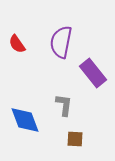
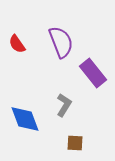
purple semicircle: rotated 148 degrees clockwise
gray L-shape: rotated 25 degrees clockwise
blue diamond: moved 1 px up
brown square: moved 4 px down
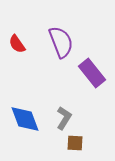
purple rectangle: moved 1 px left
gray L-shape: moved 13 px down
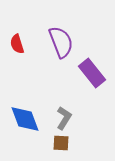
red semicircle: rotated 18 degrees clockwise
brown square: moved 14 px left
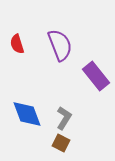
purple semicircle: moved 1 px left, 3 px down
purple rectangle: moved 4 px right, 3 px down
blue diamond: moved 2 px right, 5 px up
brown square: rotated 24 degrees clockwise
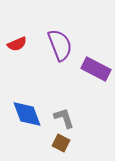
red semicircle: rotated 96 degrees counterclockwise
purple rectangle: moved 7 px up; rotated 24 degrees counterclockwise
gray L-shape: rotated 50 degrees counterclockwise
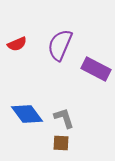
purple semicircle: rotated 136 degrees counterclockwise
blue diamond: rotated 16 degrees counterclockwise
brown square: rotated 24 degrees counterclockwise
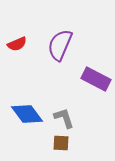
purple rectangle: moved 10 px down
